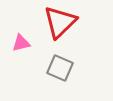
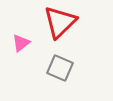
pink triangle: rotated 24 degrees counterclockwise
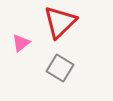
gray square: rotated 8 degrees clockwise
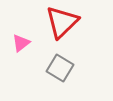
red triangle: moved 2 px right
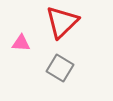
pink triangle: rotated 42 degrees clockwise
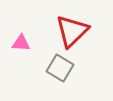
red triangle: moved 10 px right, 9 px down
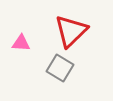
red triangle: moved 1 px left
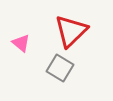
pink triangle: rotated 36 degrees clockwise
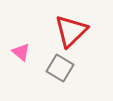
pink triangle: moved 9 px down
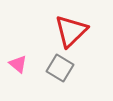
pink triangle: moved 3 px left, 12 px down
